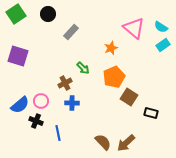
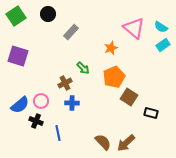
green square: moved 2 px down
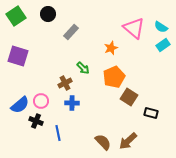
brown arrow: moved 2 px right, 2 px up
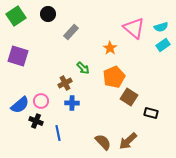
cyan semicircle: rotated 48 degrees counterclockwise
orange star: moved 1 px left; rotated 16 degrees counterclockwise
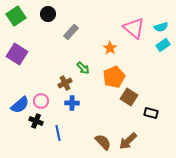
purple square: moved 1 px left, 2 px up; rotated 15 degrees clockwise
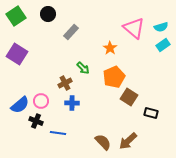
blue line: rotated 70 degrees counterclockwise
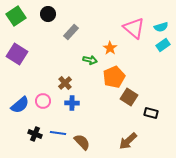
green arrow: moved 7 px right, 8 px up; rotated 32 degrees counterclockwise
brown cross: rotated 16 degrees counterclockwise
pink circle: moved 2 px right
black cross: moved 1 px left, 13 px down
brown semicircle: moved 21 px left
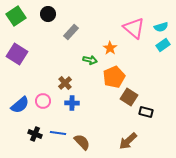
black rectangle: moved 5 px left, 1 px up
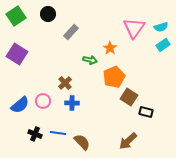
pink triangle: rotated 25 degrees clockwise
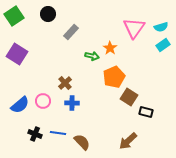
green square: moved 2 px left
green arrow: moved 2 px right, 4 px up
